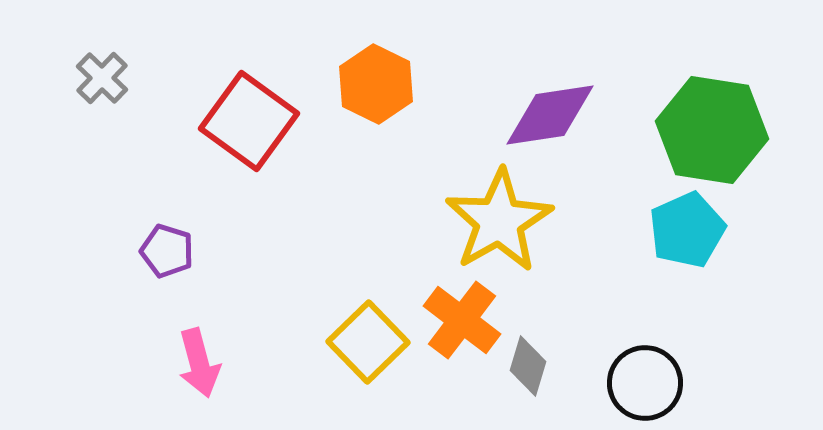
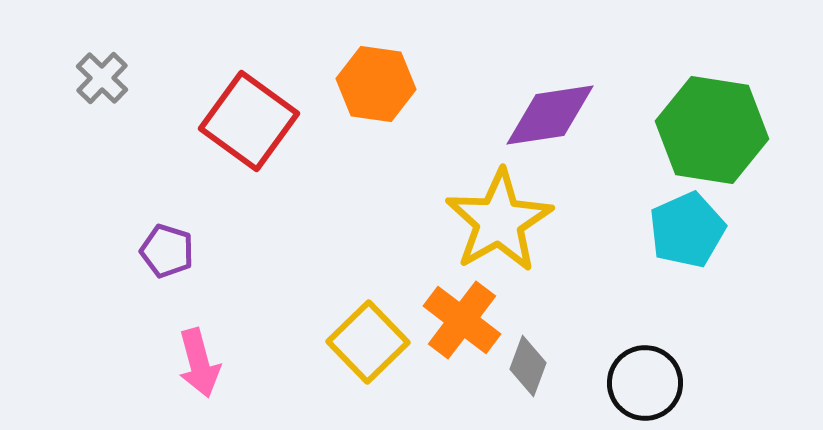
orange hexagon: rotated 18 degrees counterclockwise
gray diamond: rotated 4 degrees clockwise
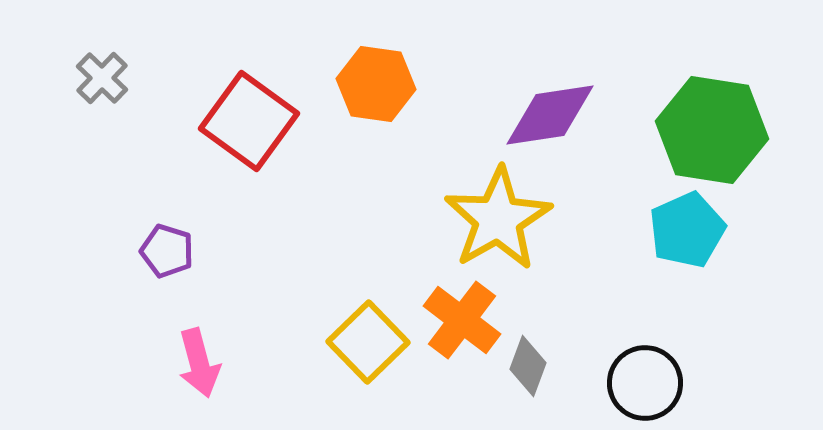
yellow star: moved 1 px left, 2 px up
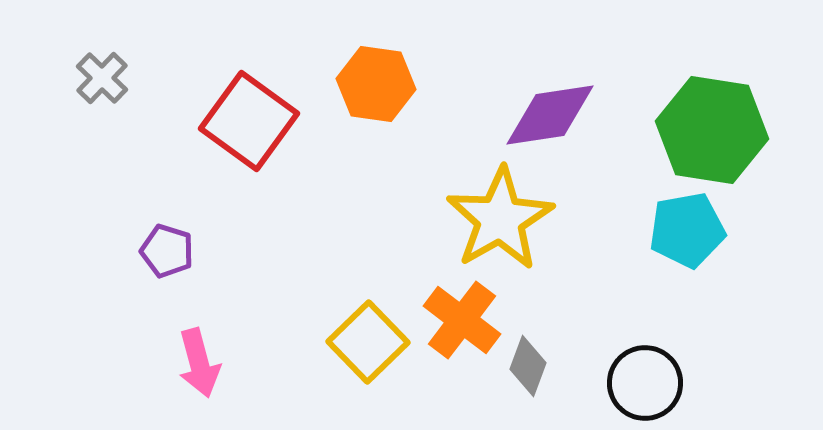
yellow star: moved 2 px right
cyan pentagon: rotated 14 degrees clockwise
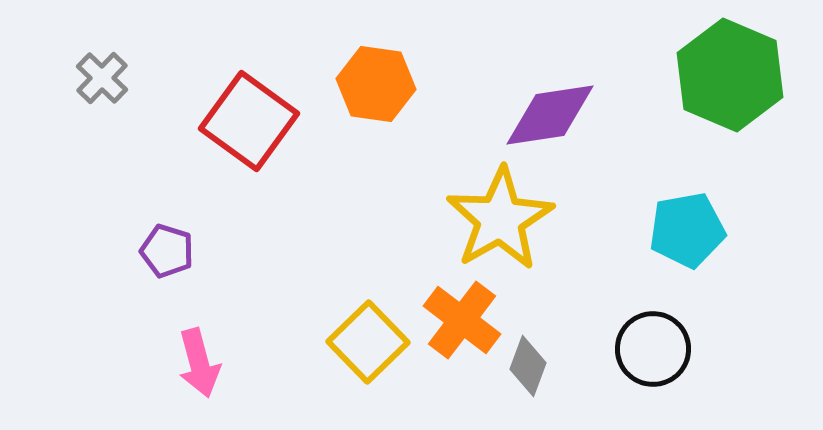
green hexagon: moved 18 px right, 55 px up; rotated 14 degrees clockwise
black circle: moved 8 px right, 34 px up
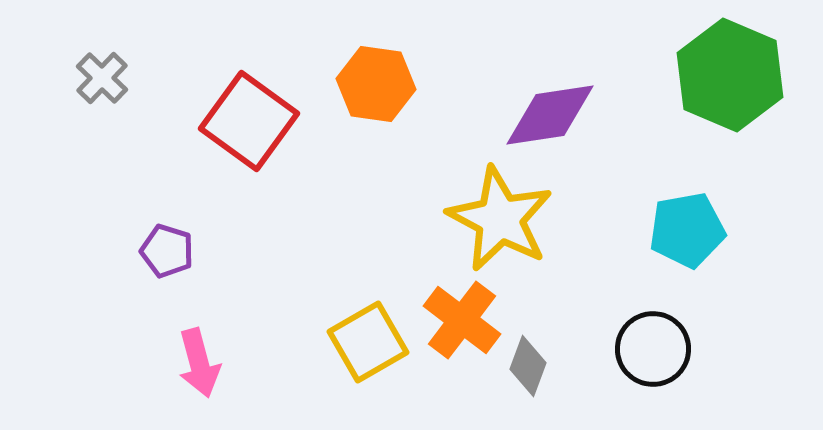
yellow star: rotated 14 degrees counterclockwise
yellow square: rotated 14 degrees clockwise
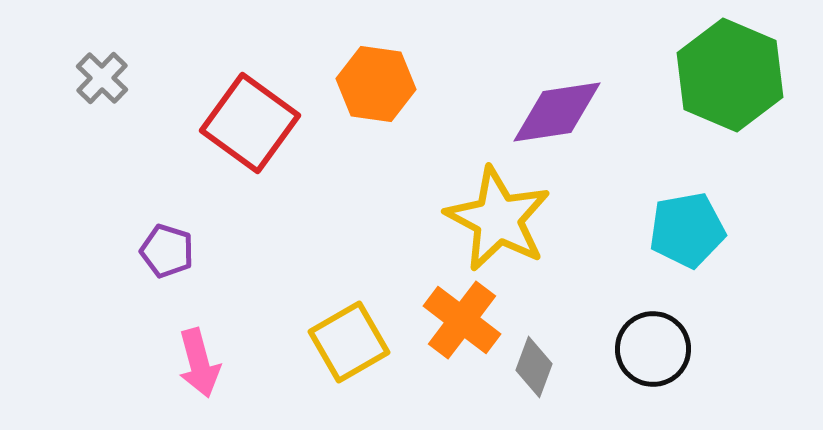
purple diamond: moved 7 px right, 3 px up
red square: moved 1 px right, 2 px down
yellow star: moved 2 px left
yellow square: moved 19 px left
gray diamond: moved 6 px right, 1 px down
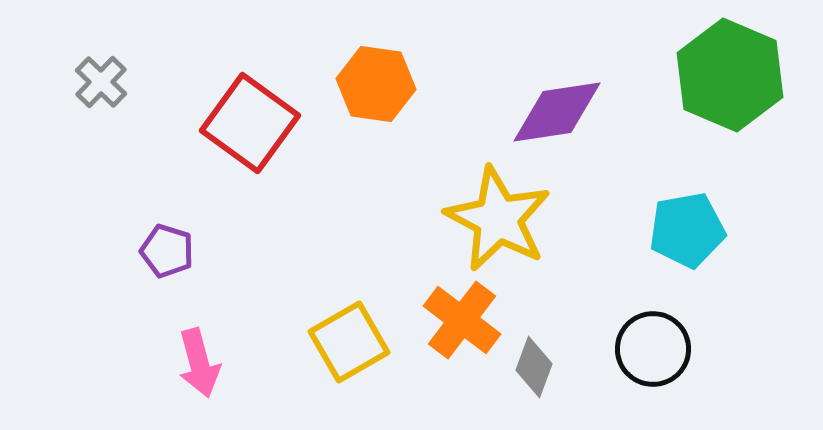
gray cross: moved 1 px left, 4 px down
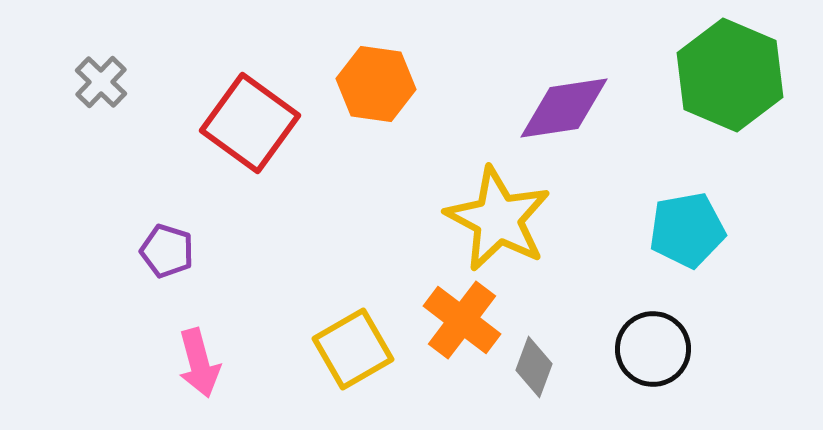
purple diamond: moved 7 px right, 4 px up
yellow square: moved 4 px right, 7 px down
